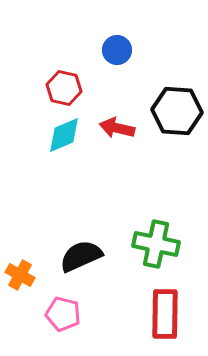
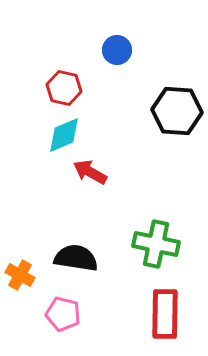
red arrow: moved 27 px left, 44 px down; rotated 16 degrees clockwise
black semicircle: moved 5 px left, 2 px down; rotated 33 degrees clockwise
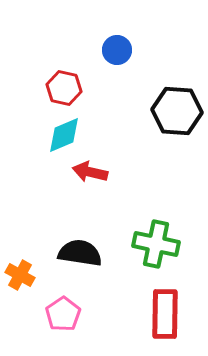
red arrow: rotated 16 degrees counterclockwise
black semicircle: moved 4 px right, 5 px up
pink pentagon: rotated 24 degrees clockwise
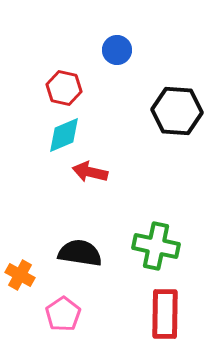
green cross: moved 2 px down
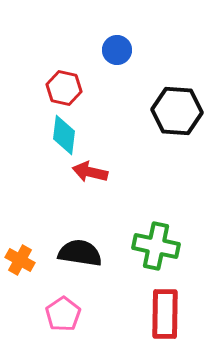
cyan diamond: rotated 60 degrees counterclockwise
orange cross: moved 15 px up
